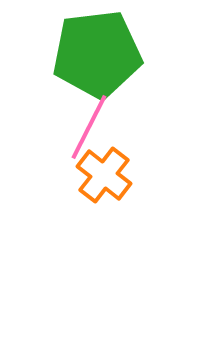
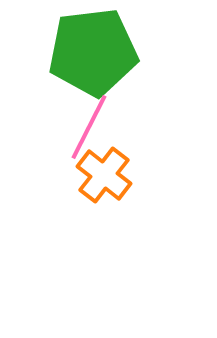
green pentagon: moved 4 px left, 2 px up
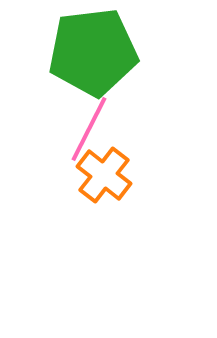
pink line: moved 2 px down
